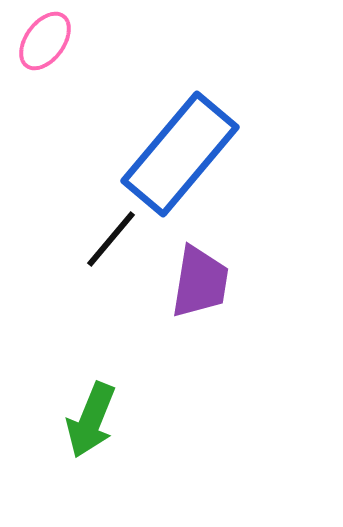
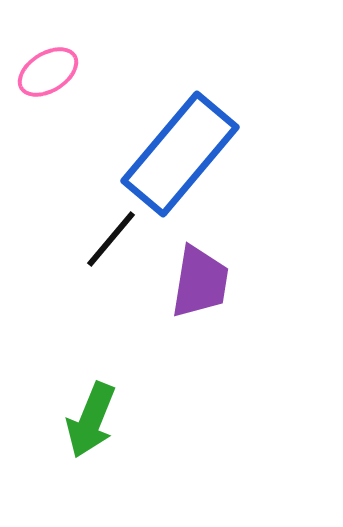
pink ellipse: moved 3 px right, 31 px down; rotated 22 degrees clockwise
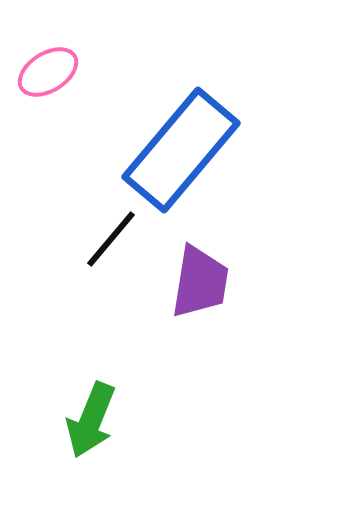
blue rectangle: moved 1 px right, 4 px up
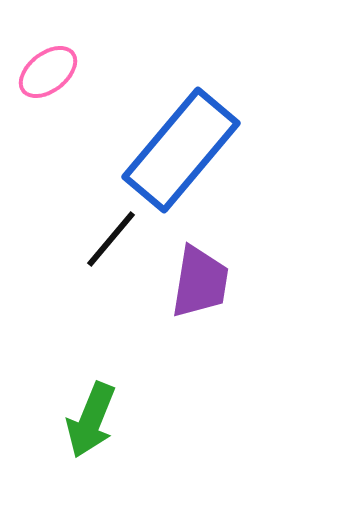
pink ellipse: rotated 6 degrees counterclockwise
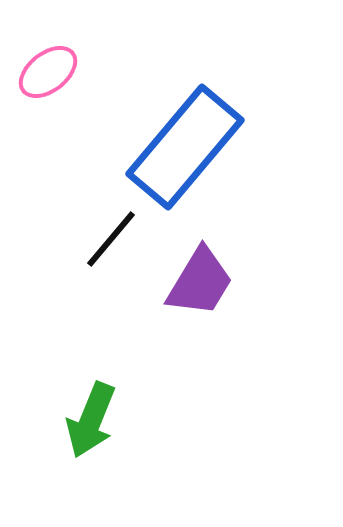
blue rectangle: moved 4 px right, 3 px up
purple trapezoid: rotated 22 degrees clockwise
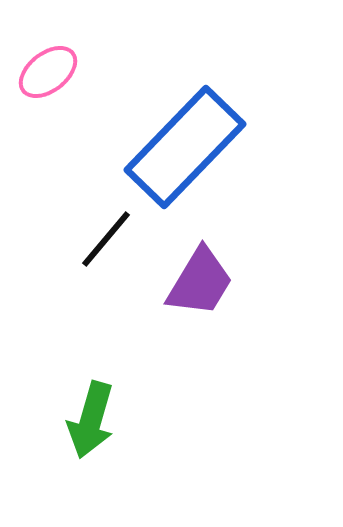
blue rectangle: rotated 4 degrees clockwise
black line: moved 5 px left
green arrow: rotated 6 degrees counterclockwise
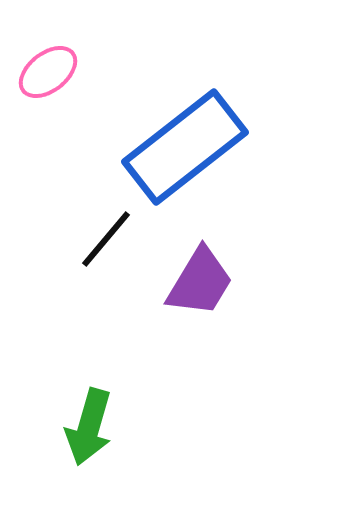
blue rectangle: rotated 8 degrees clockwise
green arrow: moved 2 px left, 7 px down
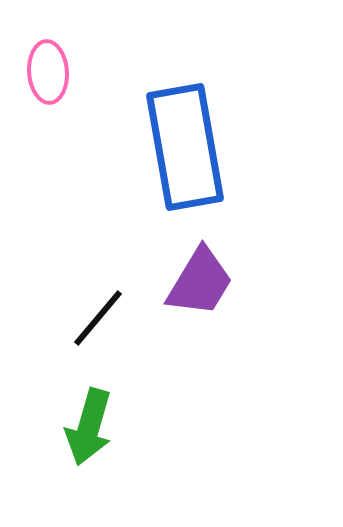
pink ellipse: rotated 56 degrees counterclockwise
blue rectangle: rotated 62 degrees counterclockwise
black line: moved 8 px left, 79 px down
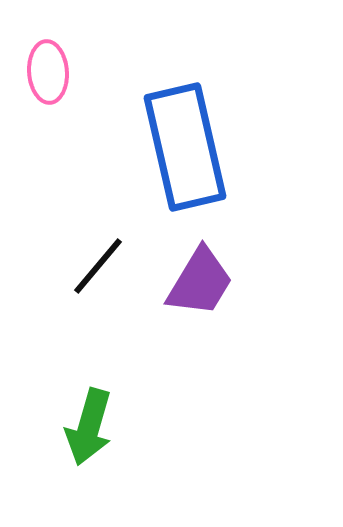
blue rectangle: rotated 3 degrees counterclockwise
black line: moved 52 px up
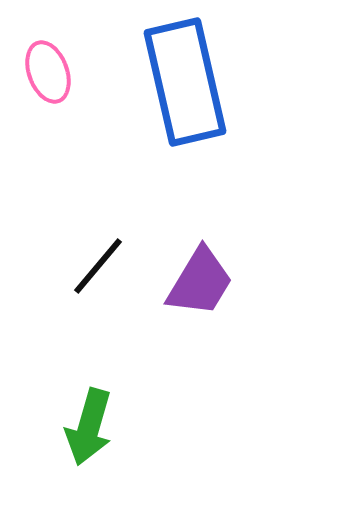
pink ellipse: rotated 16 degrees counterclockwise
blue rectangle: moved 65 px up
